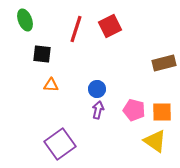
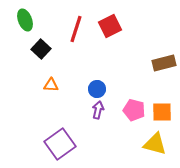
black square: moved 1 px left, 5 px up; rotated 36 degrees clockwise
yellow triangle: moved 3 px down; rotated 20 degrees counterclockwise
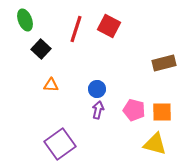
red square: moved 1 px left; rotated 35 degrees counterclockwise
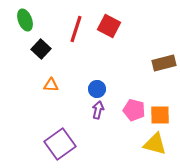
orange square: moved 2 px left, 3 px down
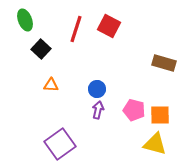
brown rectangle: rotated 30 degrees clockwise
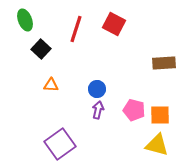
red square: moved 5 px right, 2 px up
brown rectangle: rotated 20 degrees counterclockwise
yellow triangle: moved 2 px right, 1 px down
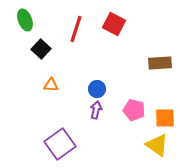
brown rectangle: moved 4 px left
purple arrow: moved 2 px left
orange square: moved 5 px right, 3 px down
yellow triangle: rotated 20 degrees clockwise
